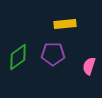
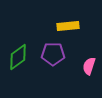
yellow rectangle: moved 3 px right, 2 px down
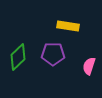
yellow rectangle: rotated 15 degrees clockwise
green diamond: rotated 8 degrees counterclockwise
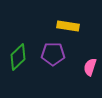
pink semicircle: moved 1 px right, 1 px down
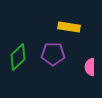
yellow rectangle: moved 1 px right, 1 px down
pink semicircle: rotated 18 degrees counterclockwise
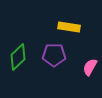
purple pentagon: moved 1 px right, 1 px down
pink semicircle: rotated 30 degrees clockwise
